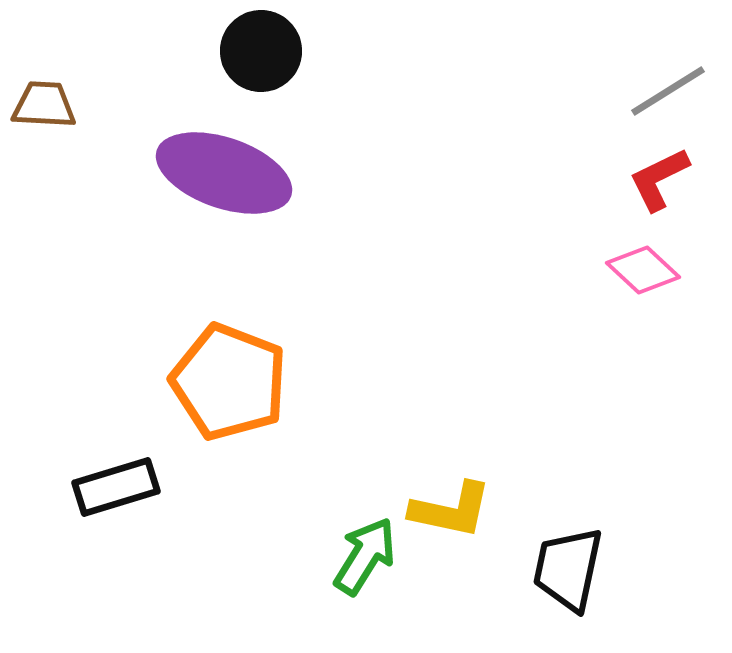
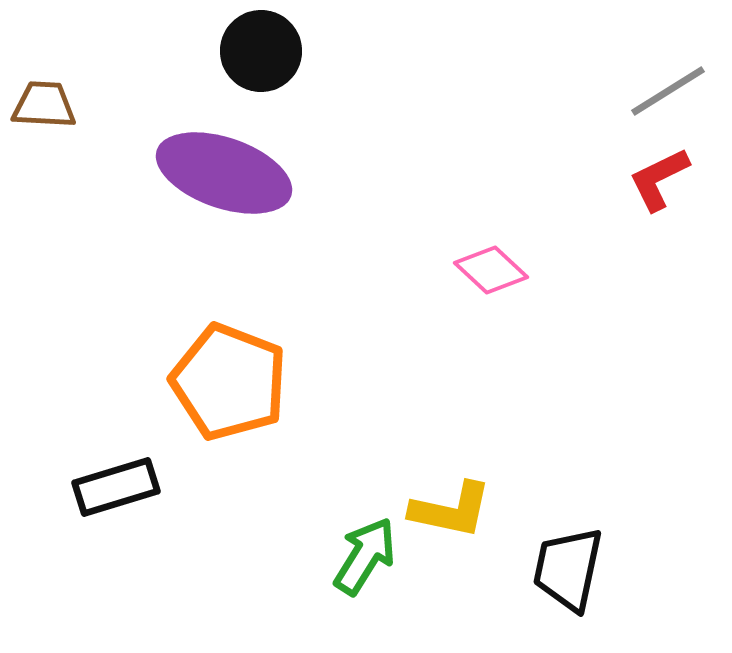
pink diamond: moved 152 px left
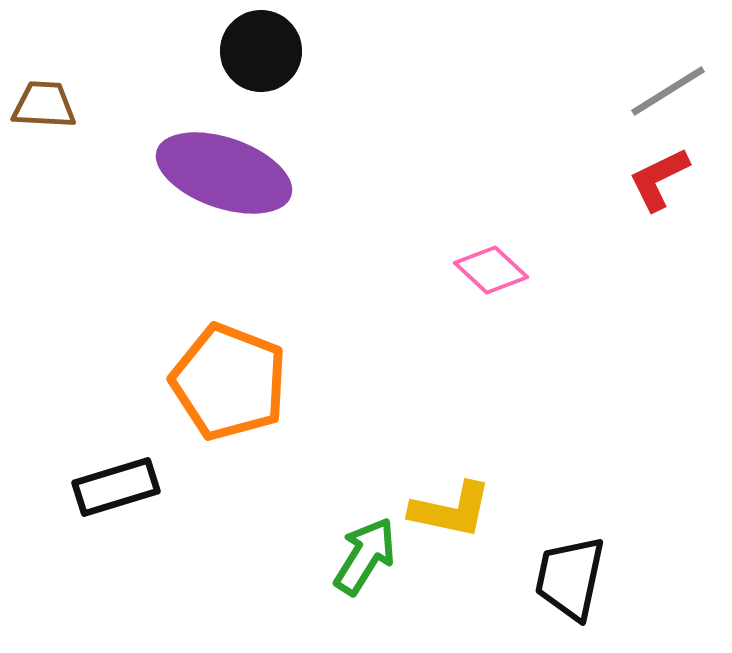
black trapezoid: moved 2 px right, 9 px down
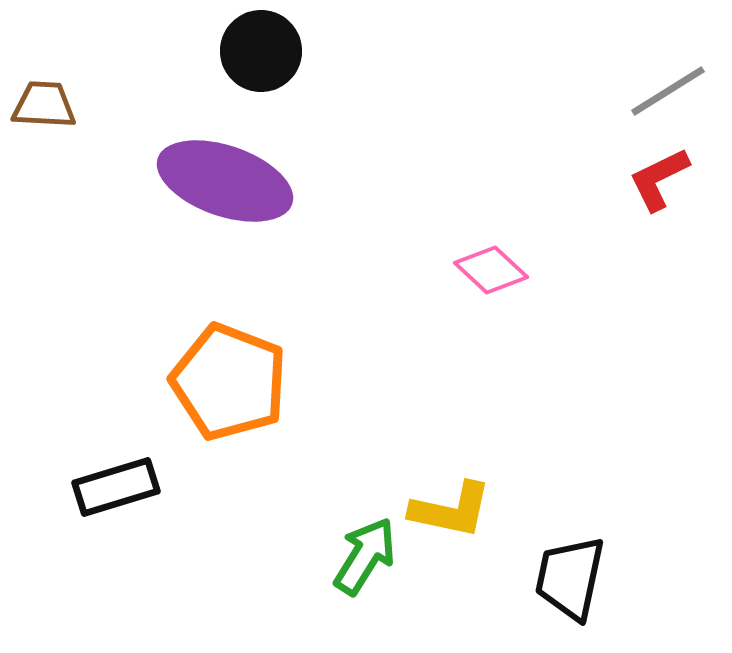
purple ellipse: moved 1 px right, 8 px down
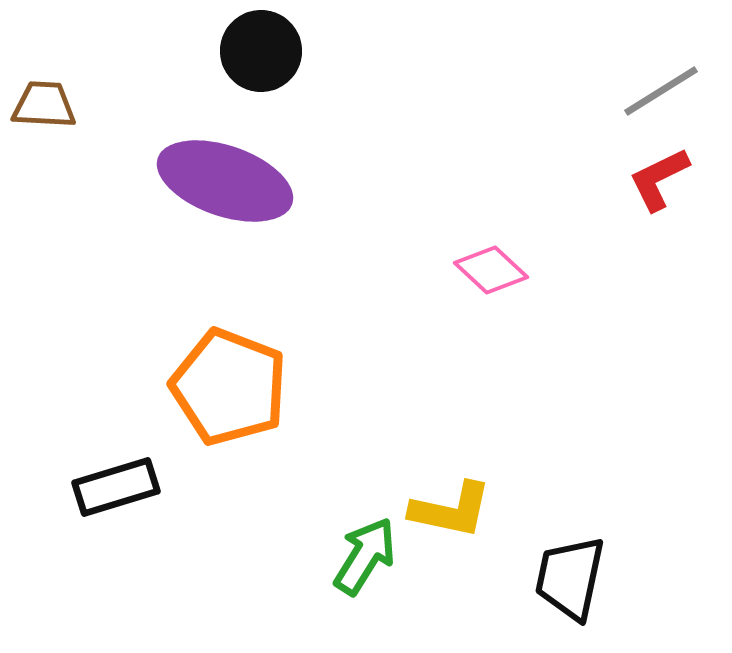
gray line: moved 7 px left
orange pentagon: moved 5 px down
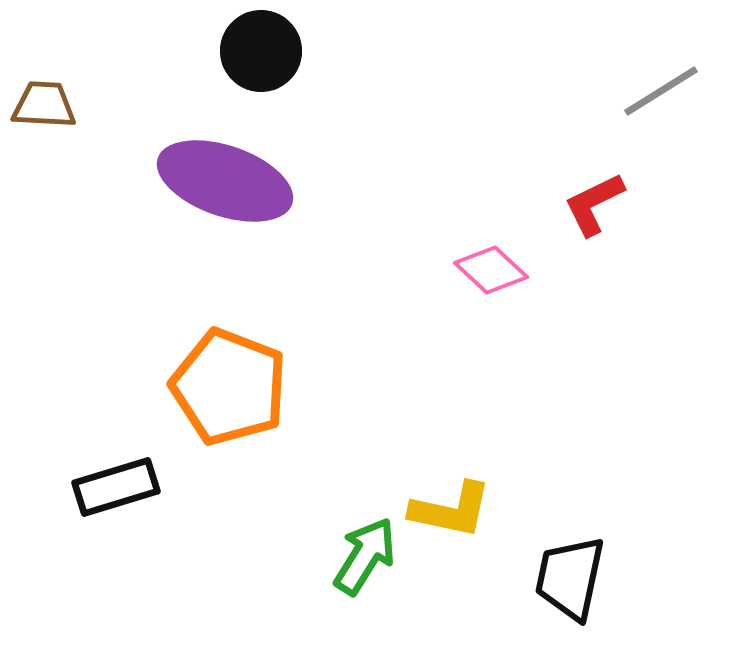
red L-shape: moved 65 px left, 25 px down
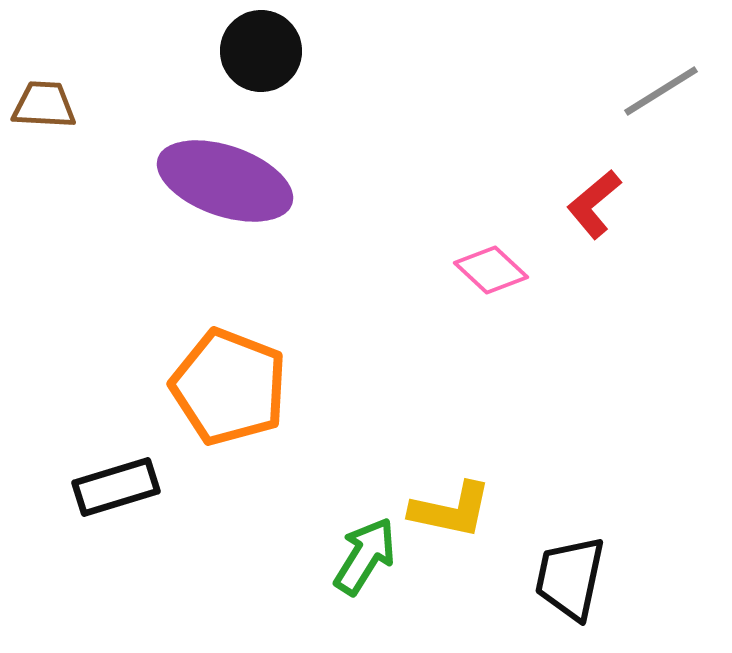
red L-shape: rotated 14 degrees counterclockwise
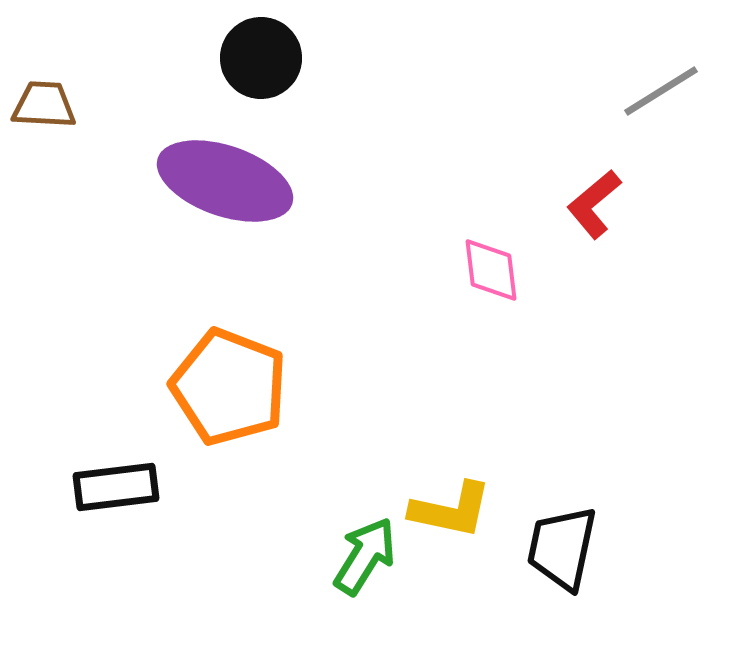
black circle: moved 7 px down
pink diamond: rotated 40 degrees clockwise
black rectangle: rotated 10 degrees clockwise
black trapezoid: moved 8 px left, 30 px up
